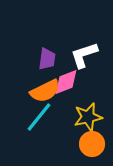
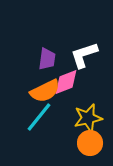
yellow star: moved 1 px down
orange circle: moved 2 px left, 1 px up
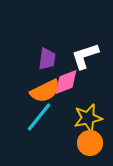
white L-shape: moved 1 px right, 1 px down
